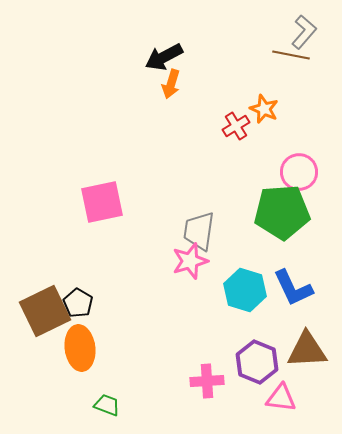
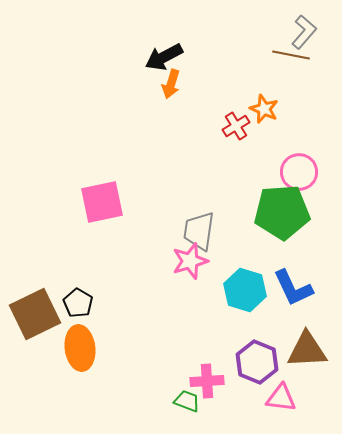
brown square: moved 10 px left, 3 px down
green trapezoid: moved 80 px right, 4 px up
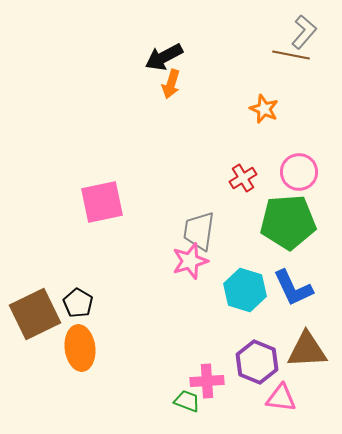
red cross: moved 7 px right, 52 px down
green pentagon: moved 6 px right, 10 px down
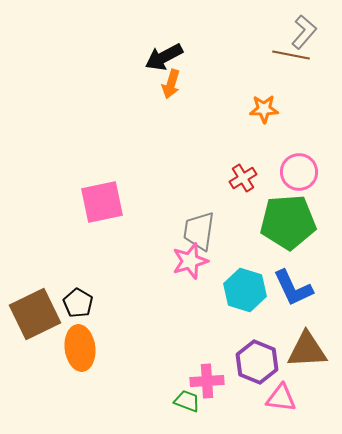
orange star: rotated 24 degrees counterclockwise
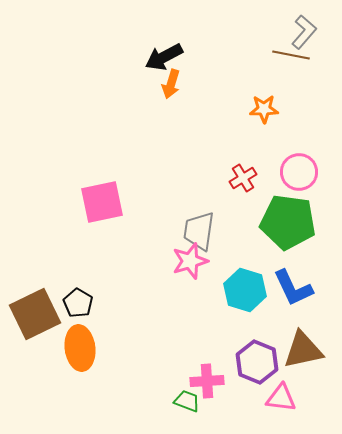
green pentagon: rotated 12 degrees clockwise
brown triangle: moved 4 px left; rotated 9 degrees counterclockwise
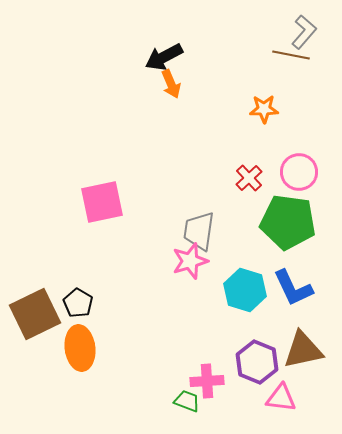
orange arrow: rotated 40 degrees counterclockwise
red cross: moved 6 px right; rotated 12 degrees counterclockwise
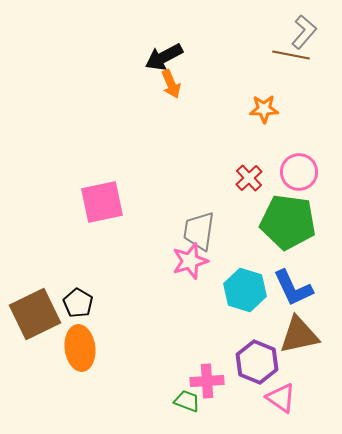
brown triangle: moved 4 px left, 15 px up
pink triangle: rotated 28 degrees clockwise
